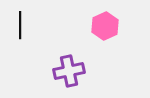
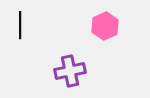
purple cross: moved 1 px right
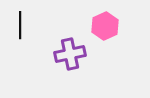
purple cross: moved 17 px up
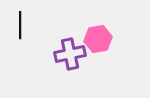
pink hexagon: moved 7 px left, 13 px down; rotated 16 degrees clockwise
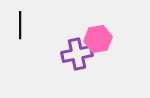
purple cross: moved 7 px right
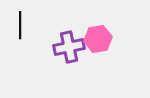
purple cross: moved 8 px left, 7 px up
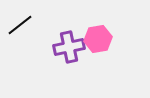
black line: rotated 52 degrees clockwise
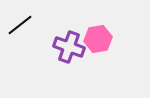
purple cross: rotated 32 degrees clockwise
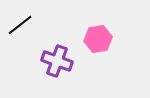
purple cross: moved 12 px left, 14 px down
